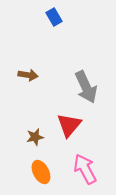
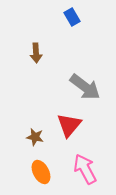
blue rectangle: moved 18 px right
brown arrow: moved 8 px right, 22 px up; rotated 78 degrees clockwise
gray arrow: moved 1 px left; rotated 28 degrees counterclockwise
brown star: rotated 24 degrees clockwise
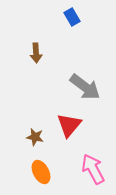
pink arrow: moved 8 px right
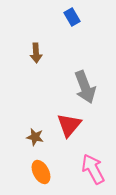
gray arrow: rotated 32 degrees clockwise
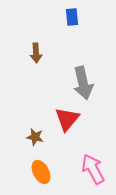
blue rectangle: rotated 24 degrees clockwise
gray arrow: moved 2 px left, 4 px up; rotated 8 degrees clockwise
red triangle: moved 2 px left, 6 px up
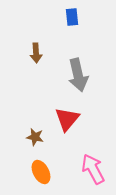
gray arrow: moved 5 px left, 8 px up
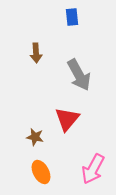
gray arrow: moved 1 px right; rotated 16 degrees counterclockwise
pink arrow: rotated 124 degrees counterclockwise
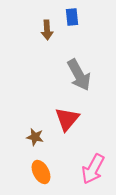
brown arrow: moved 11 px right, 23 px up
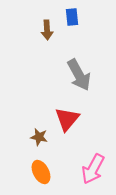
brown star: moved 4 px right
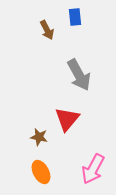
blue rectangle: moved 3 px right
brown arrow: rotated 24 degrees counterclockwise
